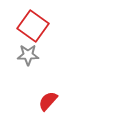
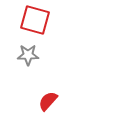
red square: moved 2 px right, 6 px up; rotated 20 degrees counterclockwise
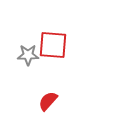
red square: moved 18 px right, 25 px down; rotated 12 degrees counterclockwise
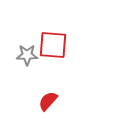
gray star: moved 1 px left
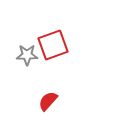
red square: rotated 24 degrees counterclockwise
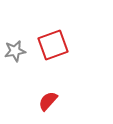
gray star: moved 12 px left, 4 px up; rotated 10 degrees counterclockwise
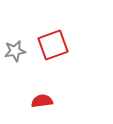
red semicircle: moved 6 px left; rotated 40 degrees clockwise
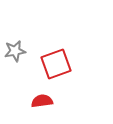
red square: moved 3 px right, 19 px down
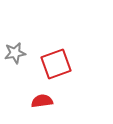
gray star: moved 2 px down
